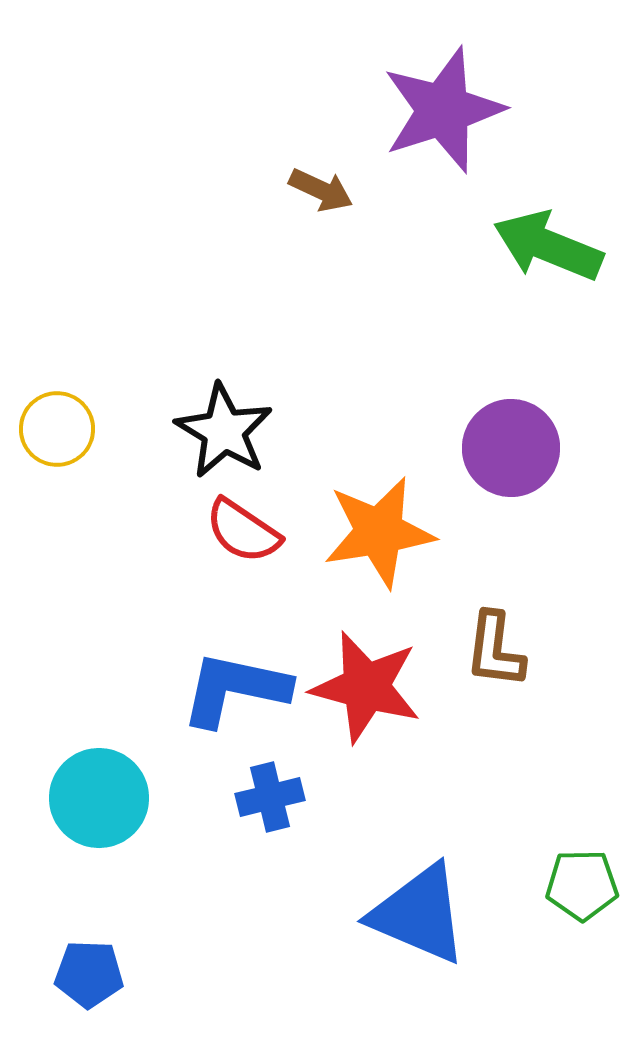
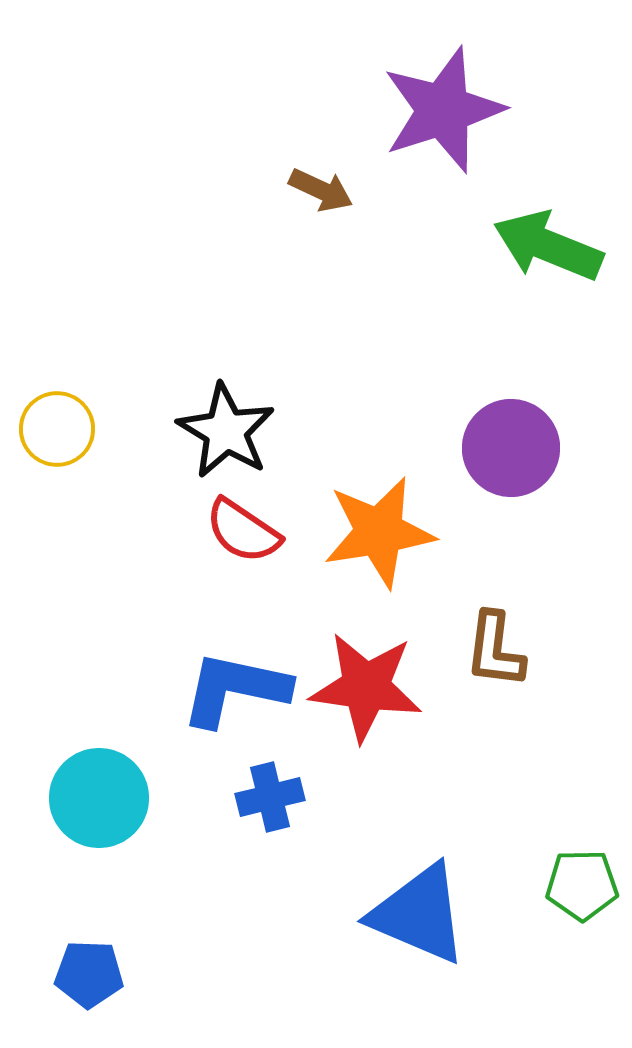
black star: moved 2 px right
red star: rotated 7 degrees counterclockwise
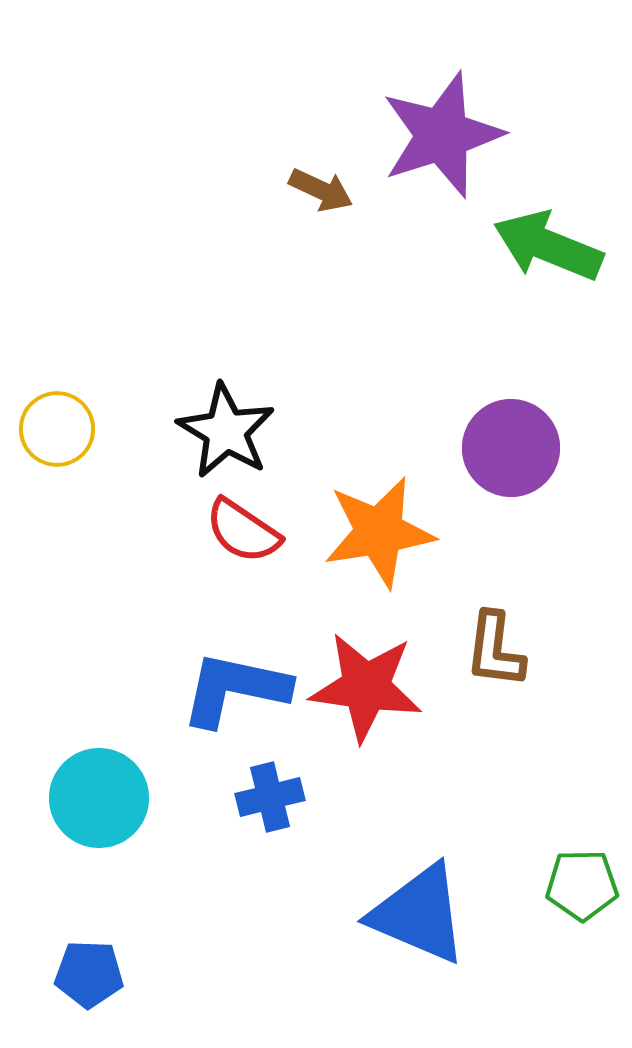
purple star: moved 1 px left, 25 px down
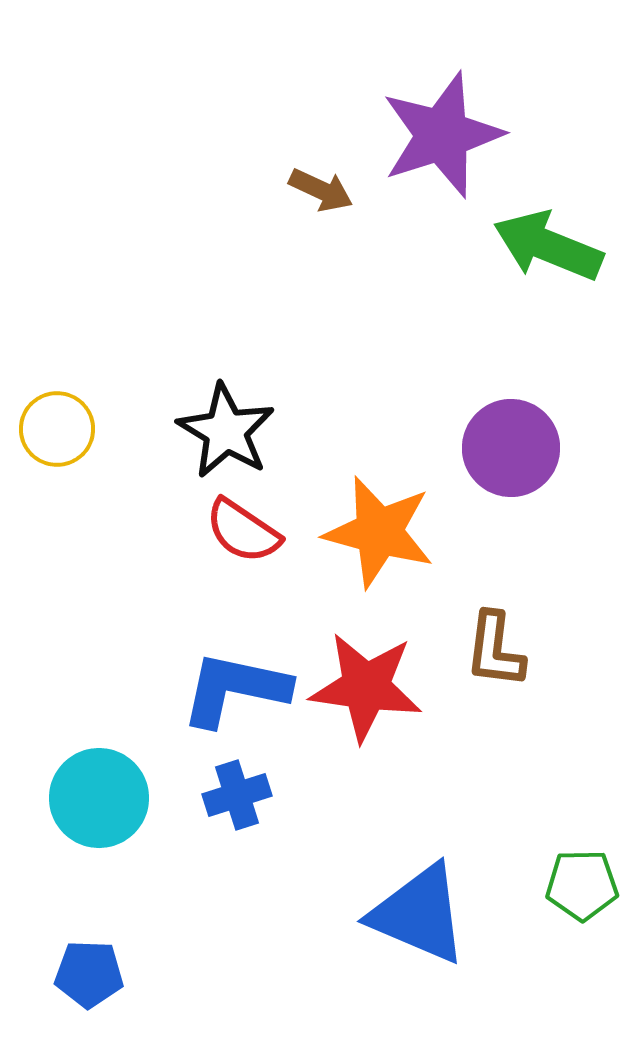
orange star: rotated 24 degrees clockwise
blue cross: moved 33 px left, 2 px up; rotated 4 degrees counterclockwise
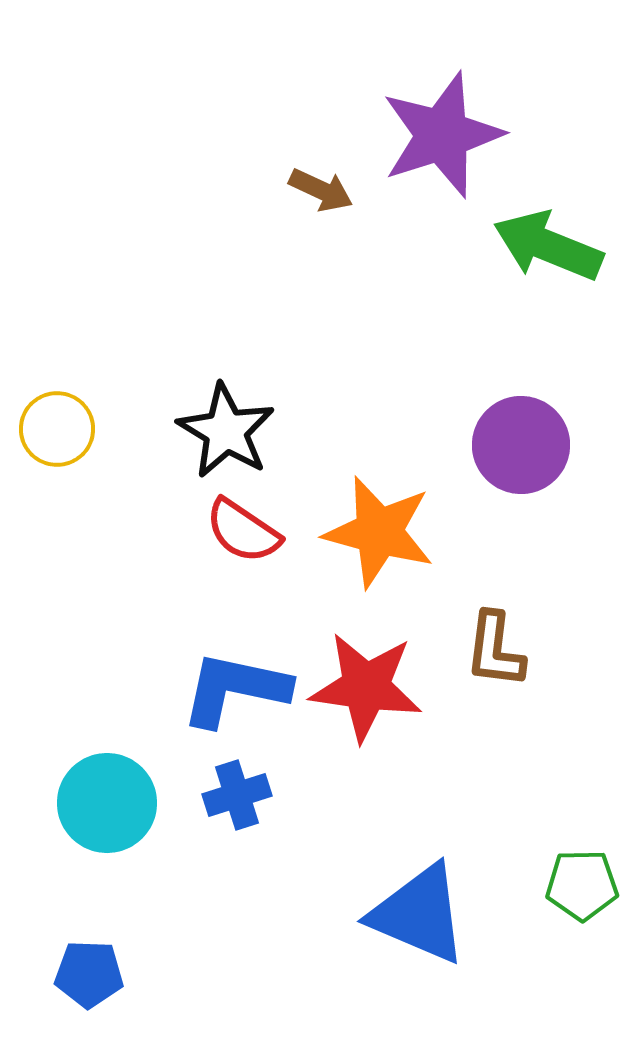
purple circle: moved 10 px right, 3 px up
cyan circle: moved 8 px right, 5 px down
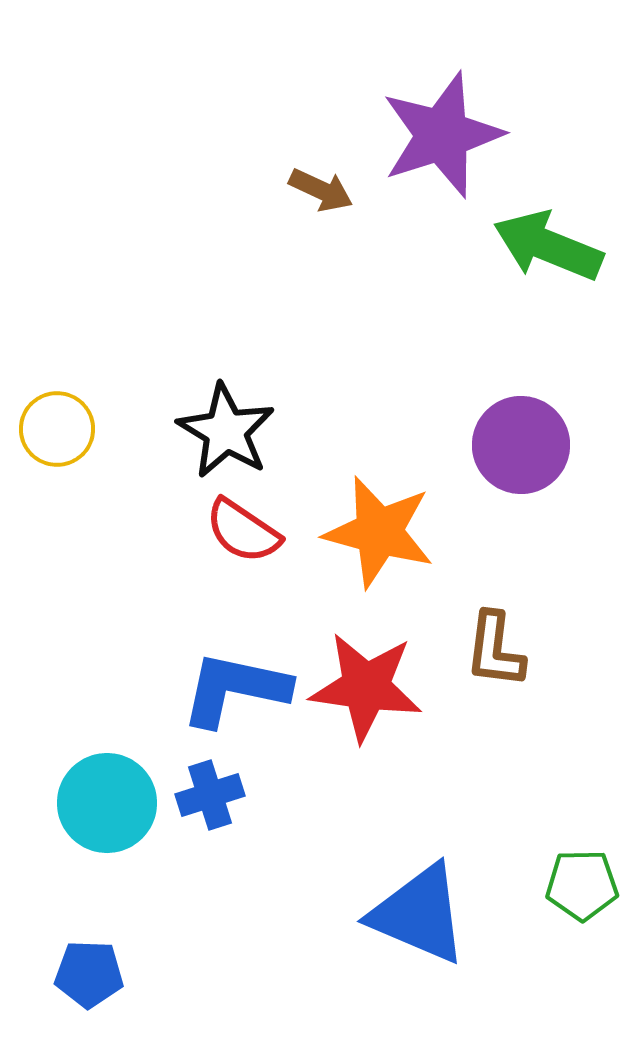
blue cross: moved 27 px left
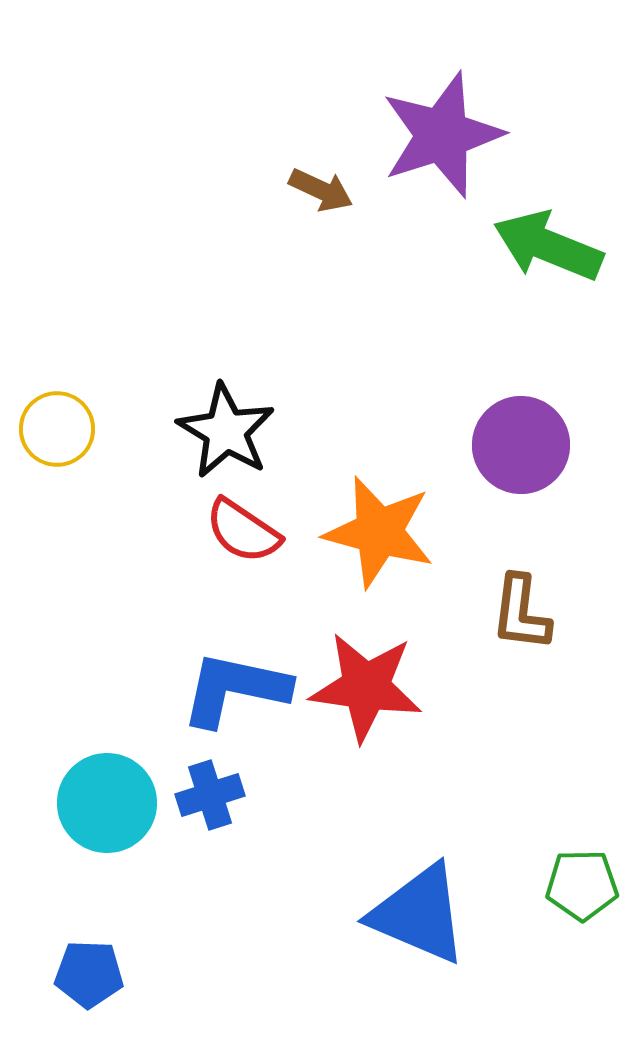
brown L-shape: moved 26 px right, 37 px up
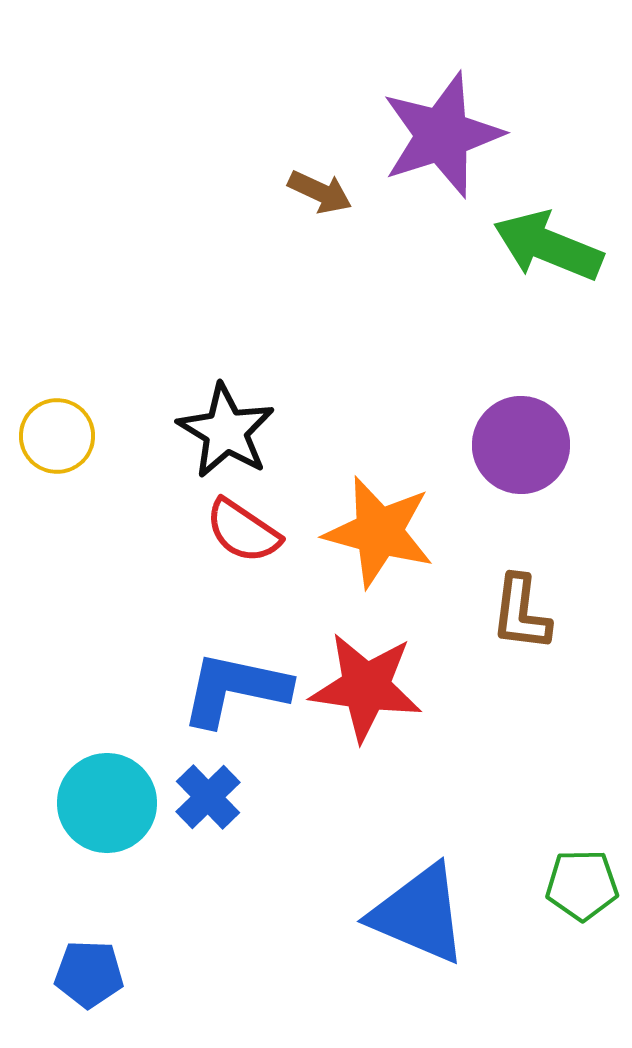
brown arrow: moved 1 px left, 2 px down
yellow circle: moved 7 px down
blue cross: moved 2 px left, 2 px down; rotated 26 degrees counterclockwise
